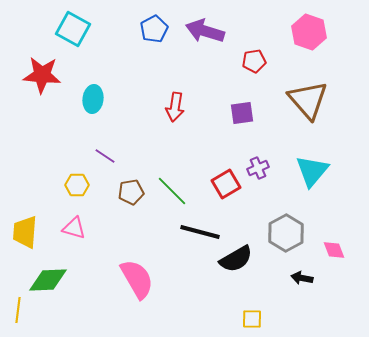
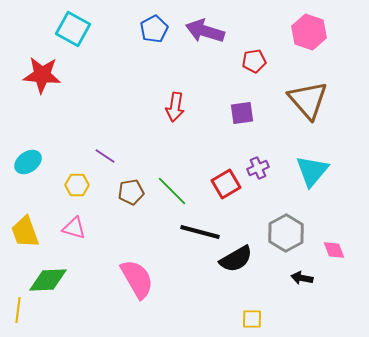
cyan ellipse: moved 65 px left, 63 px down; rotated 48 degrees clockwise
yellow trapezoid: rotated 24 degrees counterclockwise
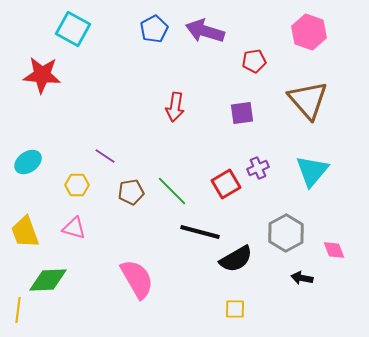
yellow square: moved 17 px left, 10 px up
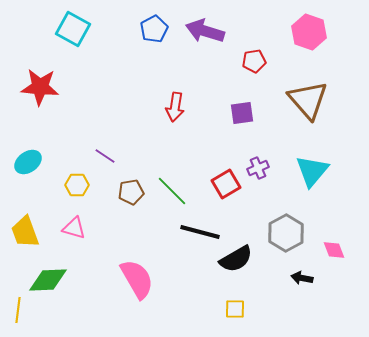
red star: moved 2 px left, 12 px down
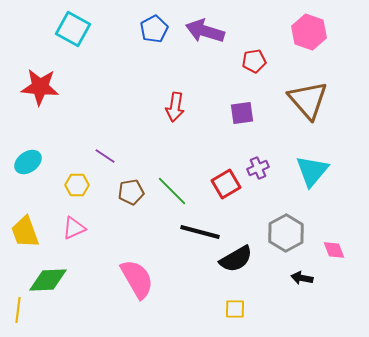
pink triangle: rotated 40 degrees counterclockwise
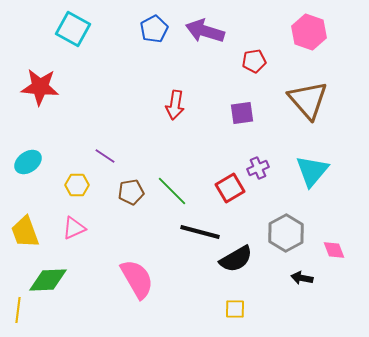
red arrow: moved 2 px up
red square: moved 4 px right, 4 px down
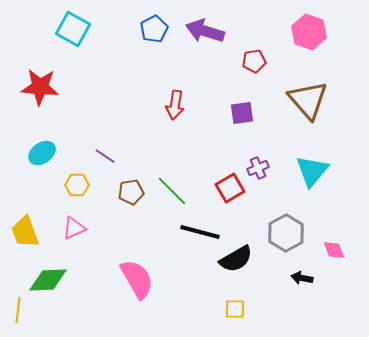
cyan ellipse: moved 14 px right, 9 px up
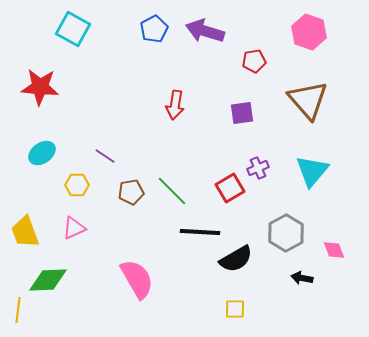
black line: rotated 12 degrees counterclockwise
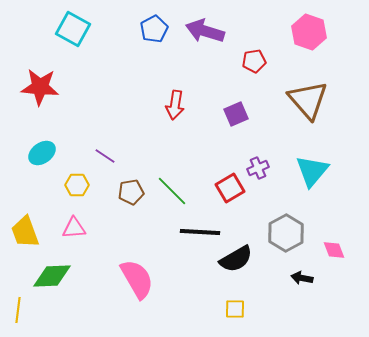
purple square: moved 6 px left, 1 px down; rotated 15 degrees counterclockwise
pink triangle: rotated 20 degrees clockwise
green diamond: moved 4 px right, 4 px up
